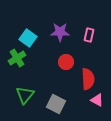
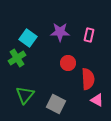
red circle: moved 2 px right, 1 px down
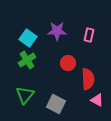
purple star: moved 3 px left, 1 px up
green cross: moved 10 px right, 2 px down
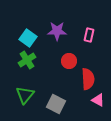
red circle: moved 1 px right, 2 px up
pink triangle: moved 1 px right
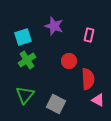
purple star: moved 3 px left, 5 px up; rotated 18 degrees clockwise
cyan square: moved 5 px left, 1 px up; rotated 36 degrees clockwise
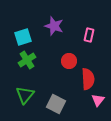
pink triangle: rotated 40 degrees clockwise
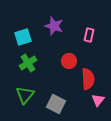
green cross: moved 1 px right, 3 px down
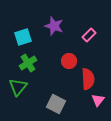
pink rectangle: rotated 32 degrees clockwise
green triangle: moved 7 px left, 8 px up
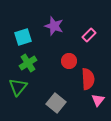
gray square: moved 1 px up; rotated 12 degrees clockwise
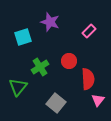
purple star: moved 4 px left, 4 px up
pink rectangle: moved 4 px up
green cross: moved 12 px right, 4 px down
